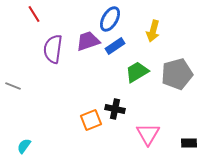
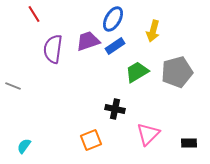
blue ellipse: moved 3 px right
gray pentagon: moved 2 px up
orange square: moved 20 px down
pink triangle: rotated 15 degrees clockwise
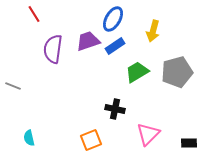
cyan semicircle: moved 5 px right, 8 px up; rotated 49 degrees counterclockwise
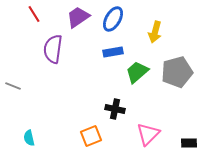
yellow arrow: moved 2 px right, 1 px down
purple trapezoid: moved 10 px left, 24 px up; rotated 15 degrees counterclockwise
blue rectangle: moved 2 px left, 6 px down; rotated 24 degrees clockwise
green trapezoid: rotated 10 degrees counterclockwise
orange square: moved 4 px up
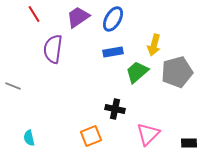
yellow arrow: moved 1 px left, 13 px down
